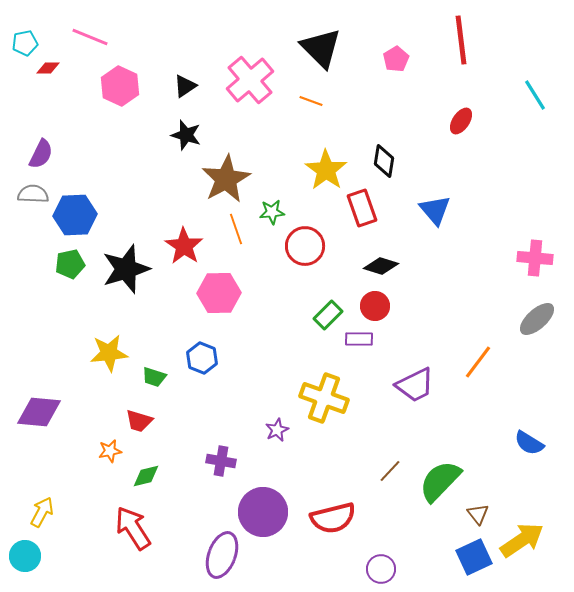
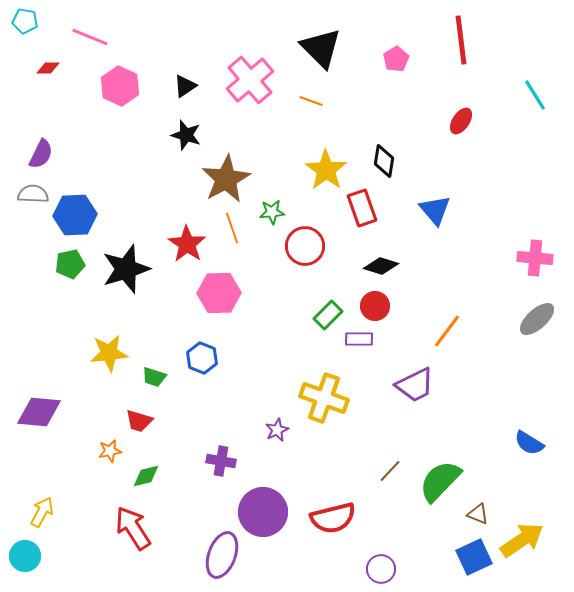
cyan pentagon at (25, 43): moved 22 px up; rotated 20 degrees clockwise
orange line at (236, 229): moved 4 px left, 1 px up
red star at (184, 246): moved 3 px right, 2 px up
orange line at (478, 362): moved 31 px left, 31 px up
brown triangle at (478, 514): rotated 30 degrees counterclockwise
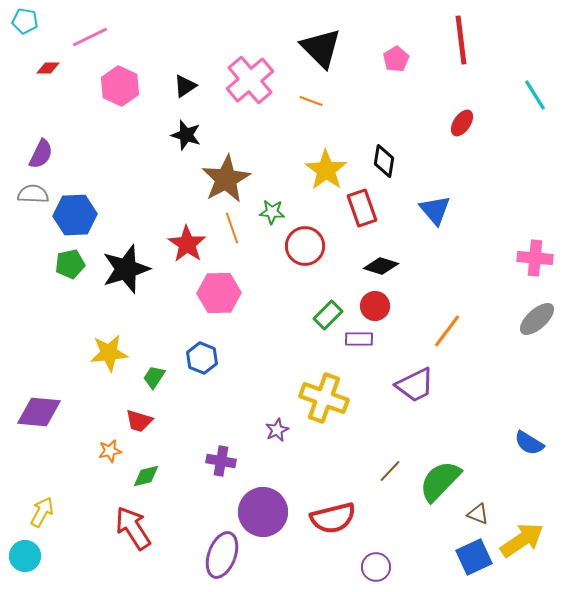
pink line at (90, 37): rotated 48 degrees counterclockwise
red ellipse at (461, 121): moved 1 px right, 2 px down
green star at (272, 212): rotated 10 degrees clockwise
green trapezoid at (154, 377): rotated 105 degrees clockwise
purple circle at (381, 569): moved 5 px left, 2 px up
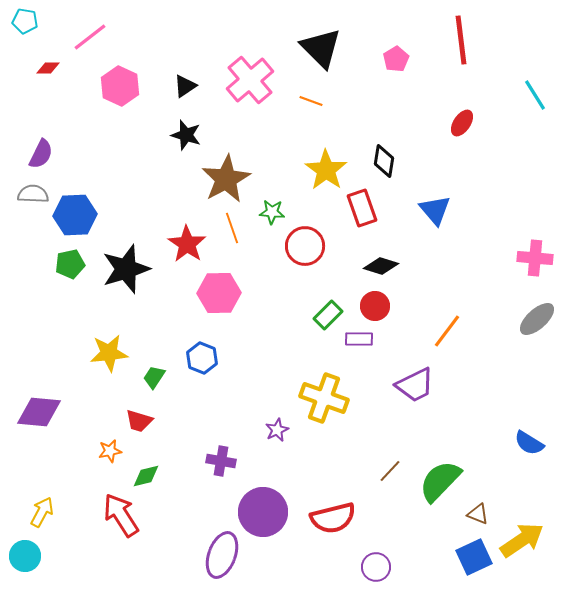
pink line at (90, 37): rotated 12 degrees counterclockwise
red arrow at (133, 528): moved 12 px left, 13 px up
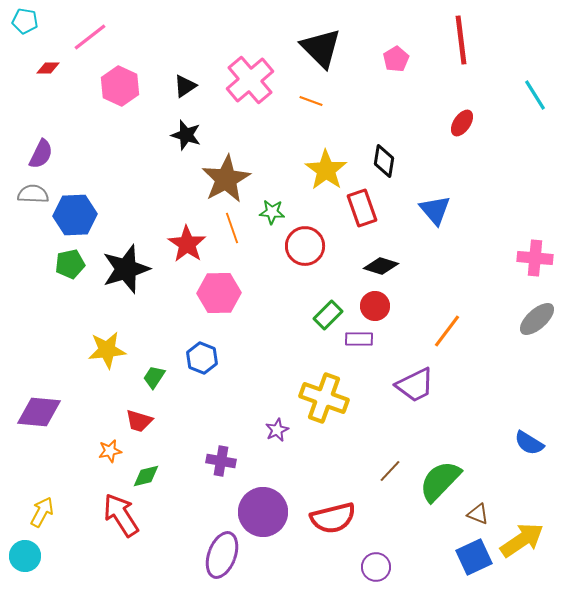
yellow star at (109, 353): moved 2 px left, 3 px up
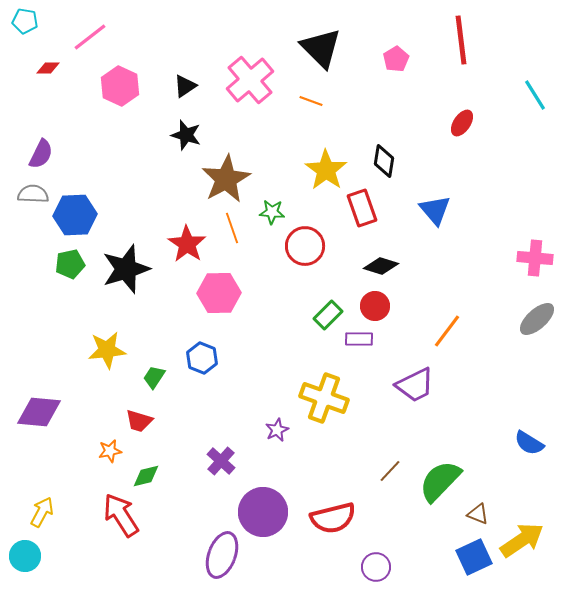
purple cross at (221, 461): rotated 32 degrees clockwise
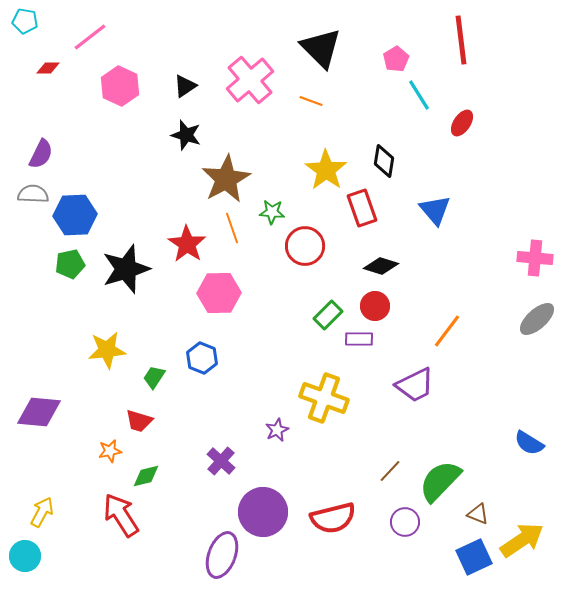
cyan line at (535, 95): moved 116 px left
purple circle at (376, 567): moved 29 px right, 45 px up
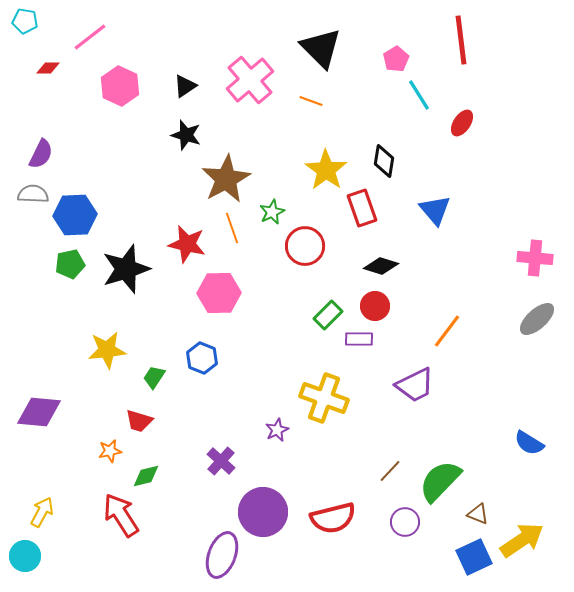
green star at (272, 212): rotated 30 degrees counterclockwise
red star at (187, 244): rotated 21 degrees counterclockwise
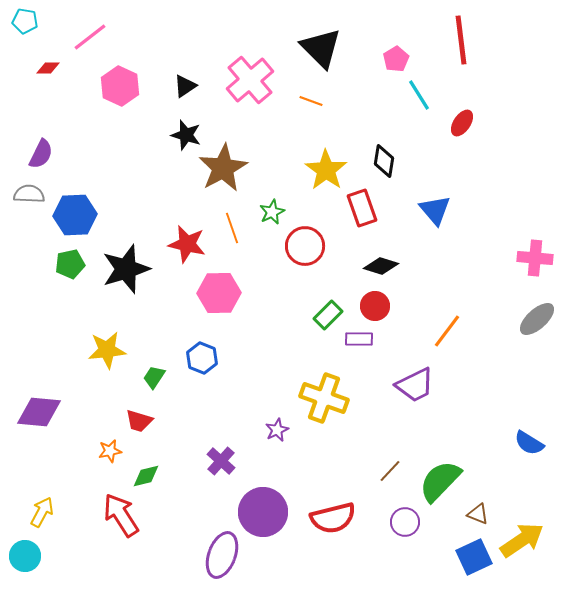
brown star at (226, 179): moved 3 px left, 11 px up
gray semicircle at (33, 194): moved 4 px left
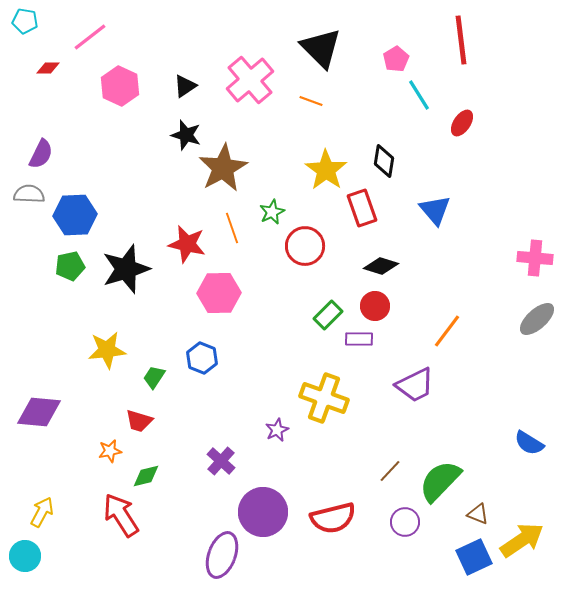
green pentagon at (70, 264): moved 2 px down
